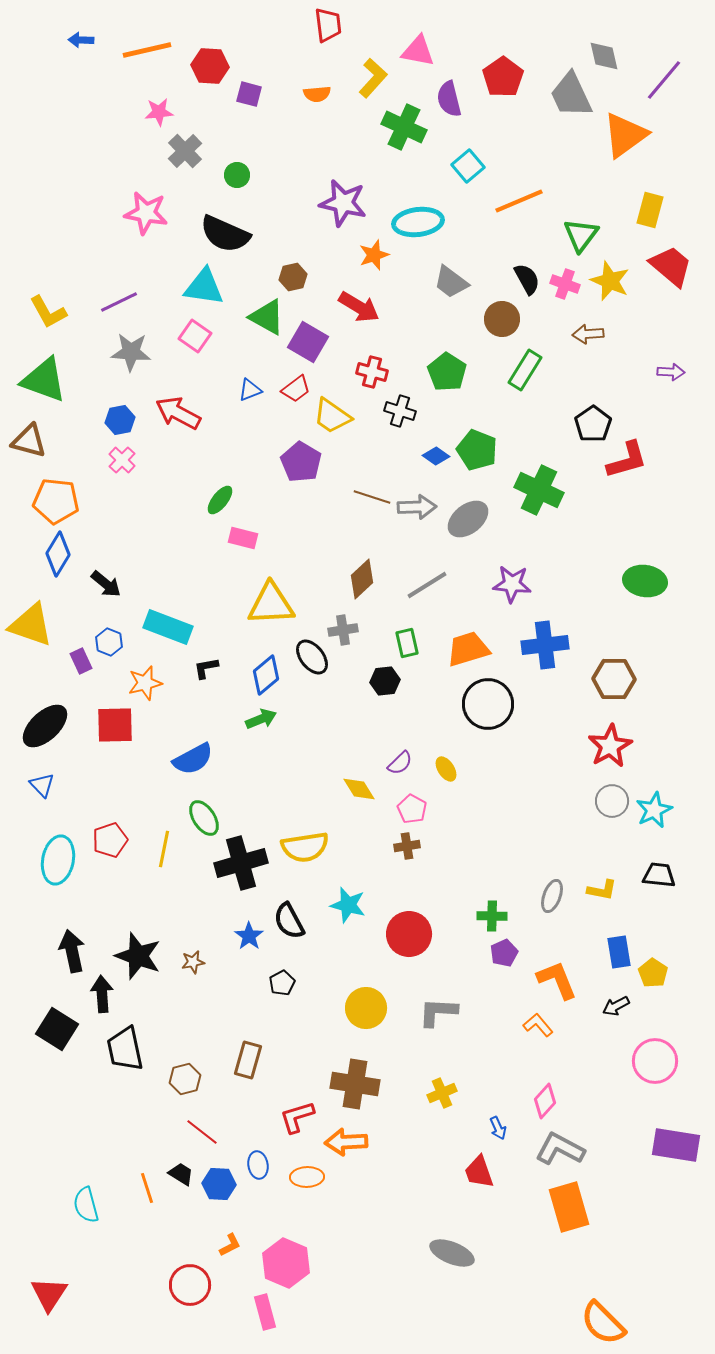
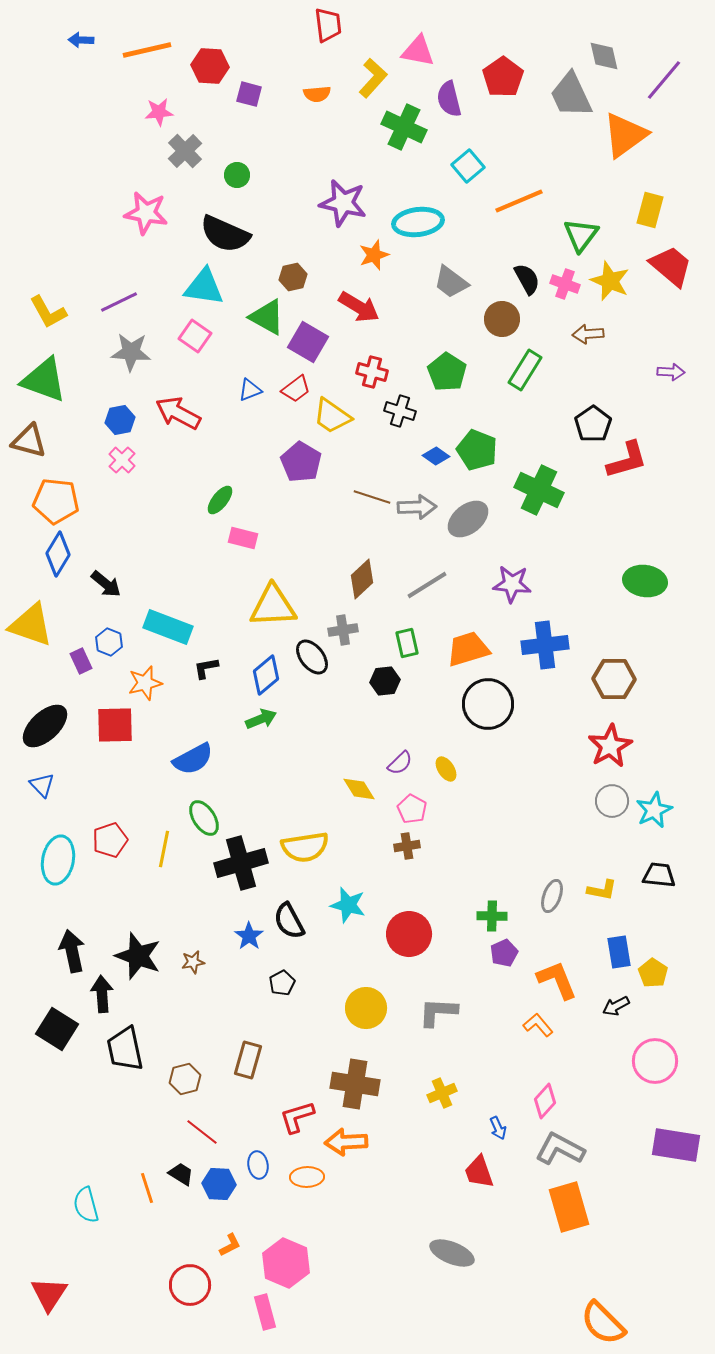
yellow triangle at (271, 604): moved 2 px right, 2 px down
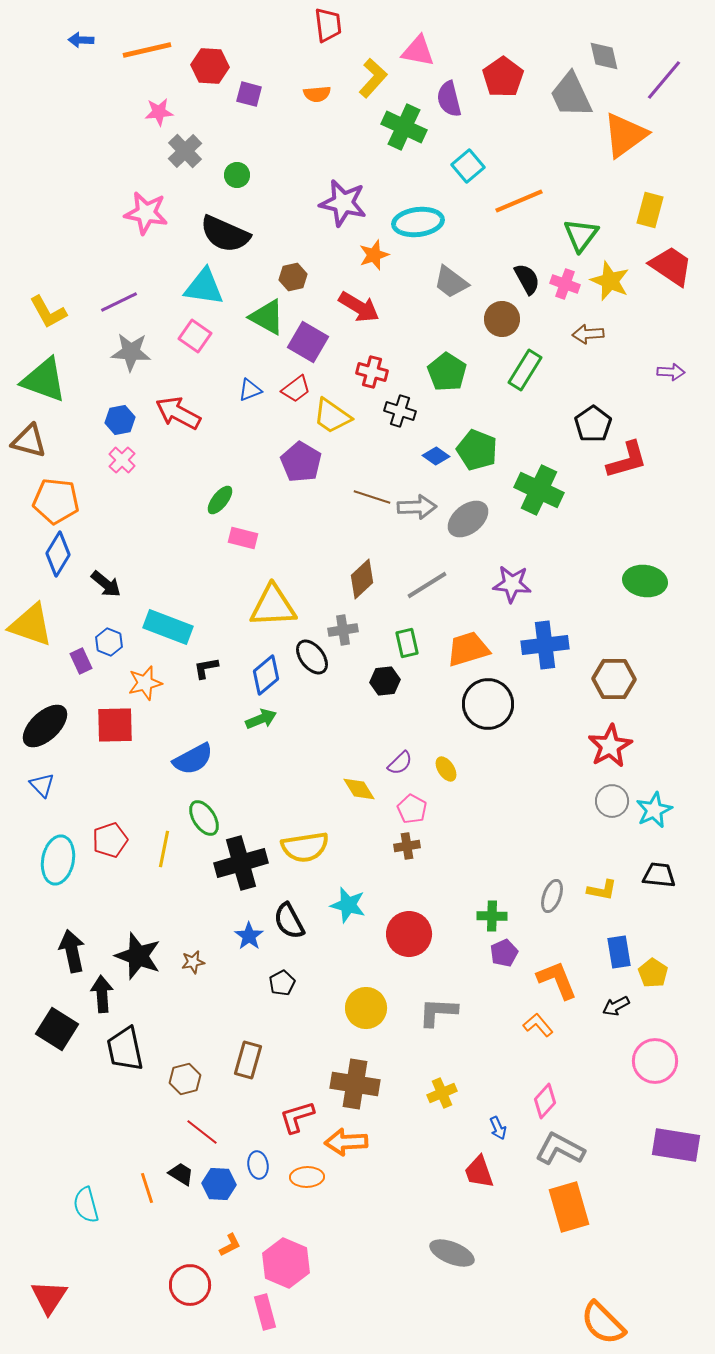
red trapezoid at (671, 266): rotated 6 degrees counterclockwise
red triangle at (49, 1294): moved 3 px down
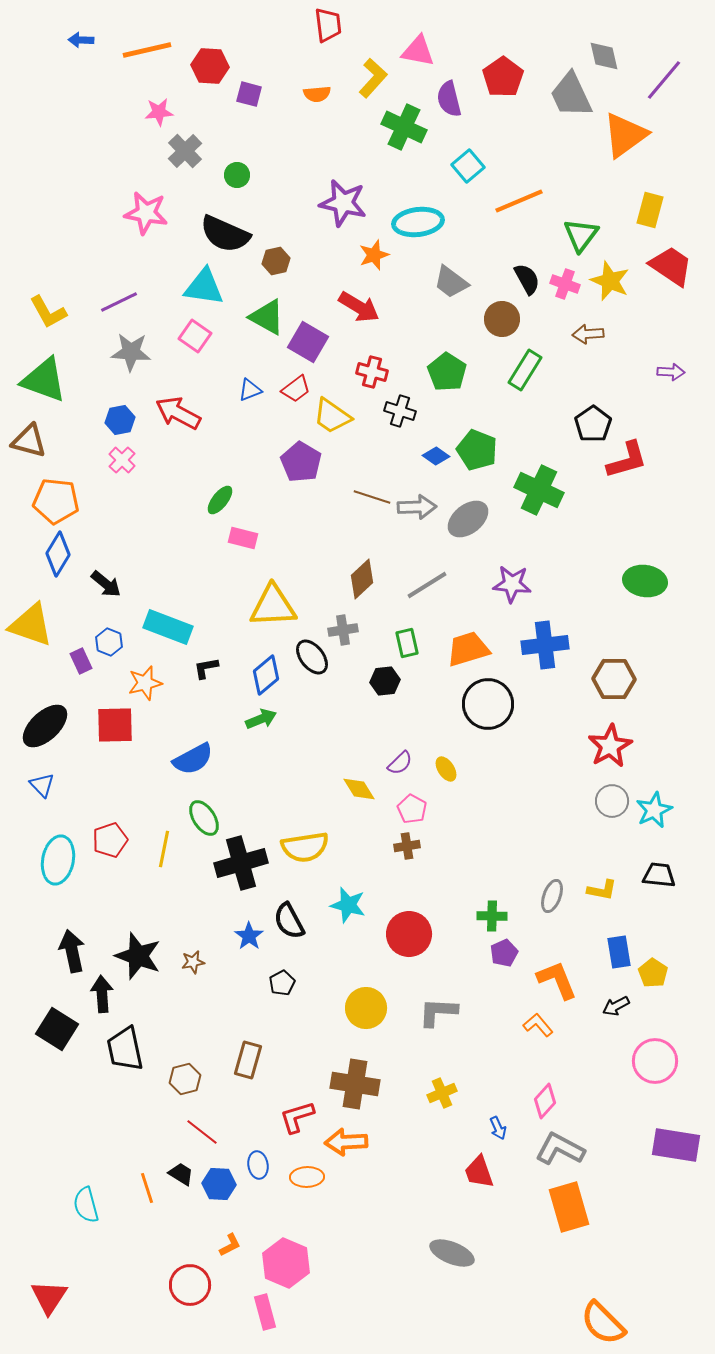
brown hexagon at (293, 277): moved 17 px left, 16 px up
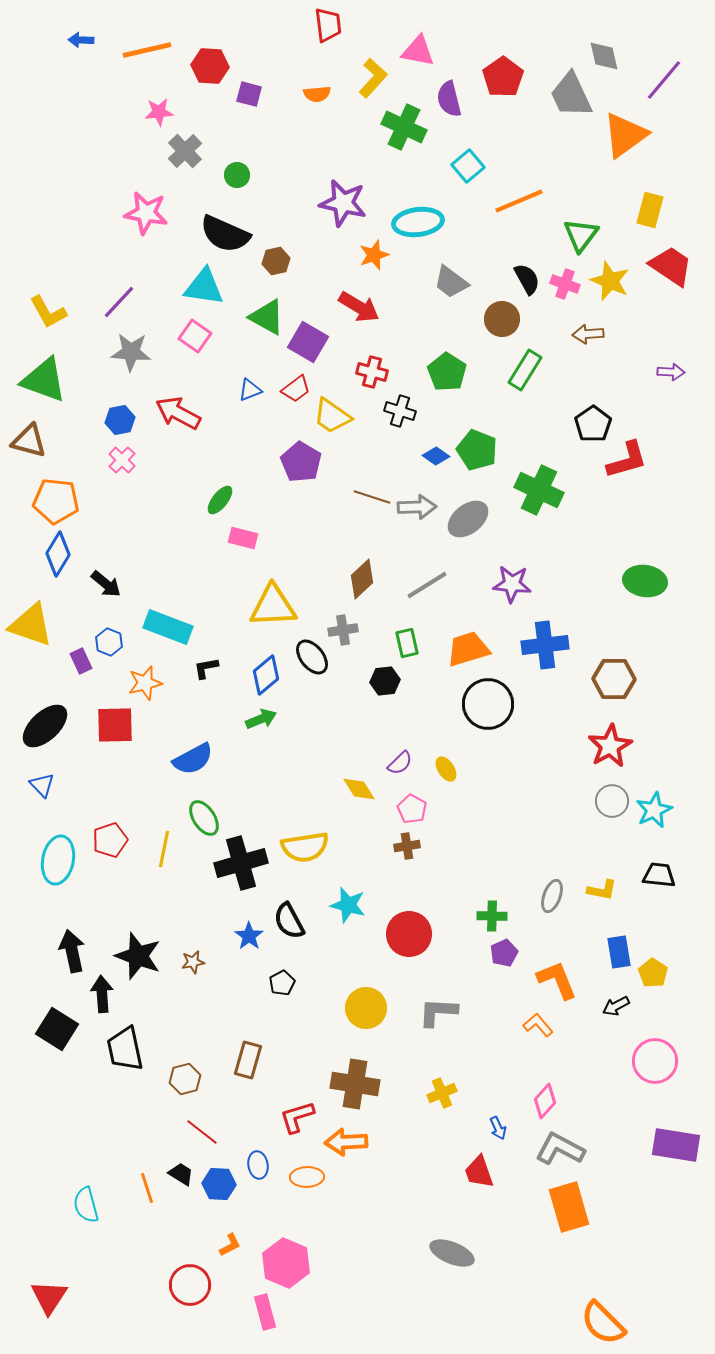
purple line at (119, 302): rotated 21 degrees counterclockwise
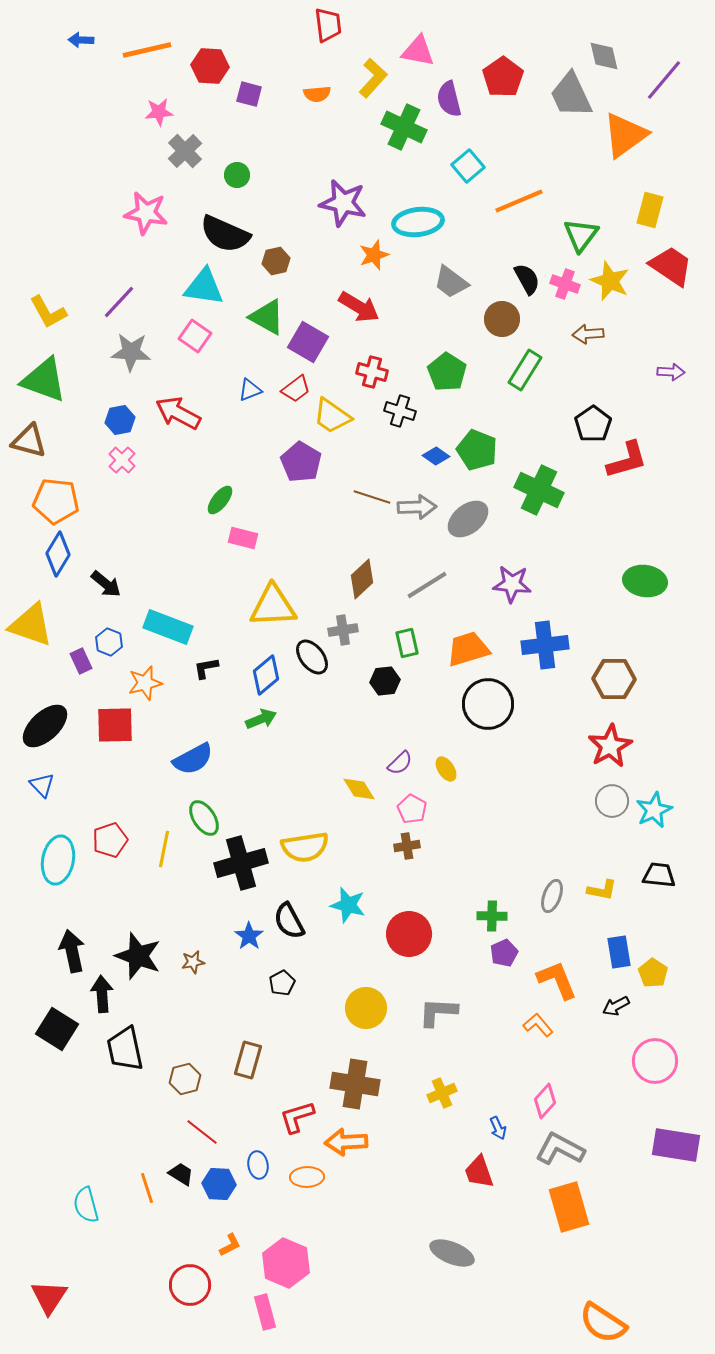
orange semicircle at (603, 1323): rotated 12 degrees counterclockwise
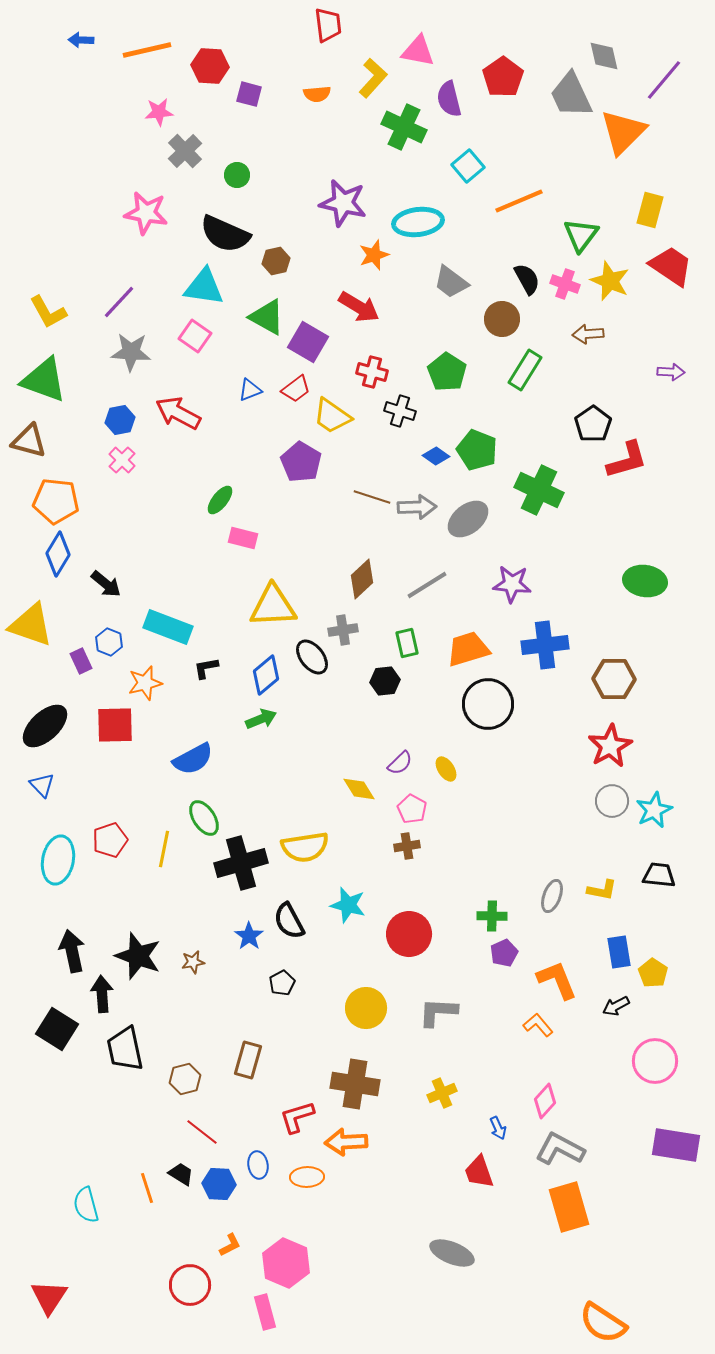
orange triangle at (625, 135): moved 2 px left, 3 px up; rotated 9 degrees counterclockwise
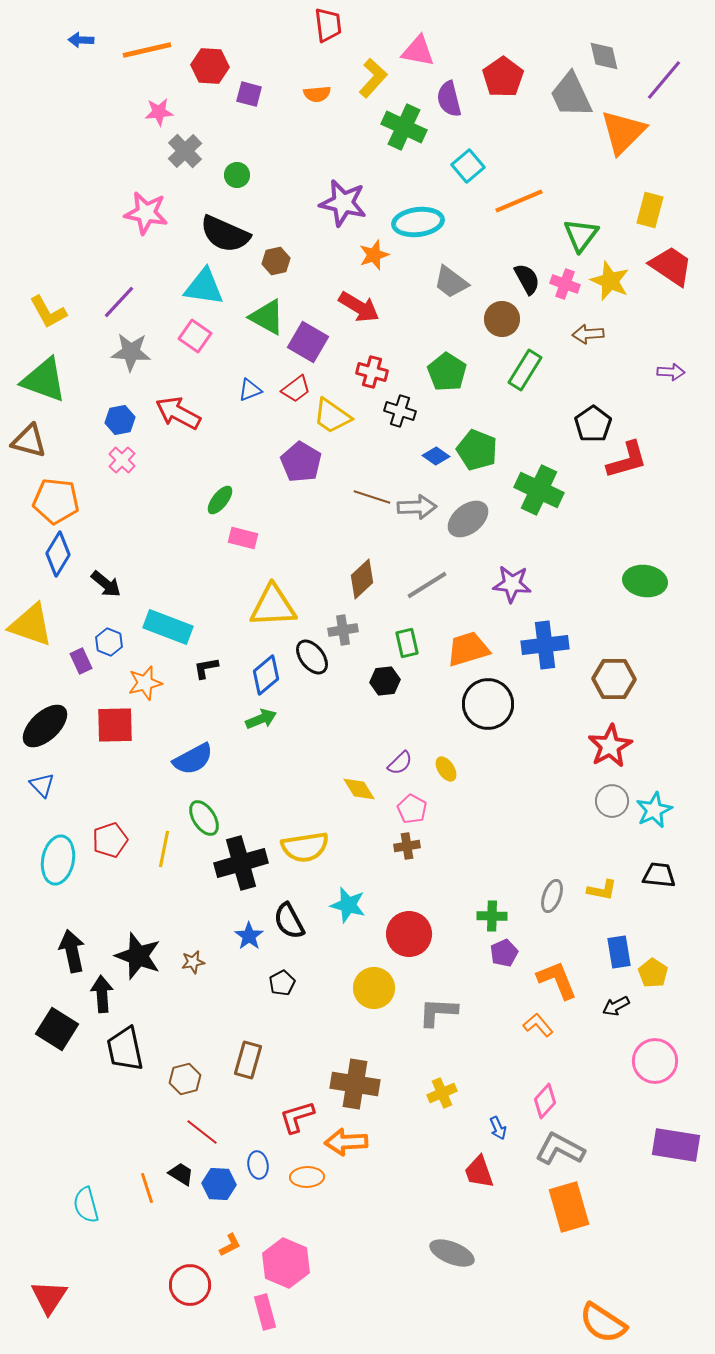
yellow circle at (366, 1008): moved 8 px right, 20 px up
